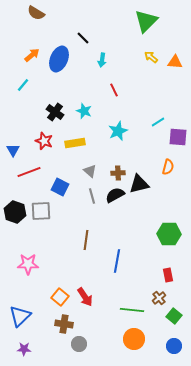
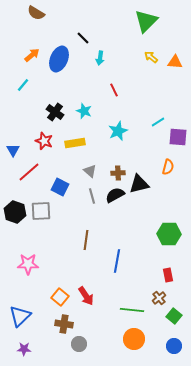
cyan arrow at (102, 60): moved 2 px left, 2 px up
red line at (29, 172): rotated 20 degrees counterclockwise
red arrow at (85, 297): moved 1 px right, 1 px up
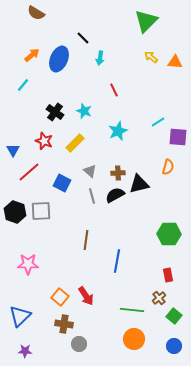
yellow rectangle at (75, 143): rotated 36 degrees counterclockwise
blue square at (60, 187): moved 2 px right, 4 px up
purple star at (24, 349): moved 1 px right, 2 px down
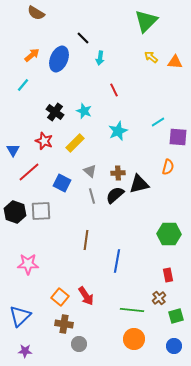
black semicircle at (115, 195): rotated 12 degrees counterclockwise
green square at (174, 316): moved 2 px right; rotated 35 degrees clockwise
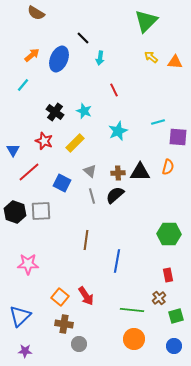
cyan line at (158, 122): rotated 16 degrees clockwise
black triangle at (139, 184): moved 1 px right, 12 px up; rotated 15 degrees clockwise
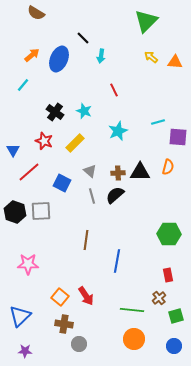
cyan arrow at (100, 58): moved 1 px right, 2 px up
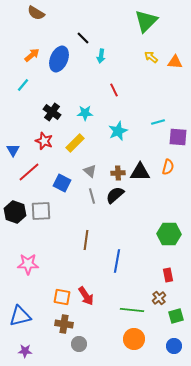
cyan star at (84, 111): moved 1 px right, 2 px down; rotated 21 degrees counterclockwise
black cross at (55, 112): moved 3 px left
orange square at (60, 297): moved 2 px right; rotated 30 degrees counterclockwise
blue triangle at (20, 316): rotated 30 degrees clockwise
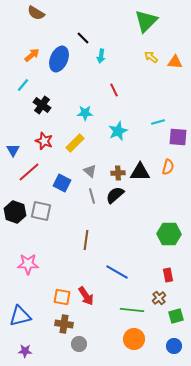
black cross at (52, 112): moved 10 px left, 7 px up
gray square at (41, 211): rotated 15 degrees clockwise
blue line at (117, 261): moved 11 px down; rotated 70 degrees counterclockwise
